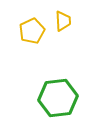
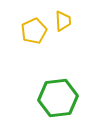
yellow pentagon: moved 2 px right
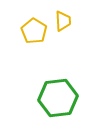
yellow pentagon: rotated 15 degrees counterclockwise
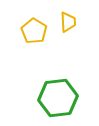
yellow trapezoid: moved 5 px right, 1 px down
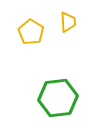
yellow pentagon: moved 3 px left, 1 px down
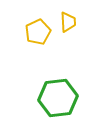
yellow pentagon: moved 7 px right; rotated 15 degrees clockwise
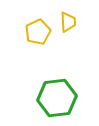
green hexagon: moved 1 px left
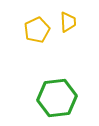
yellow pentagon: moved 1 px left, 2 px up
